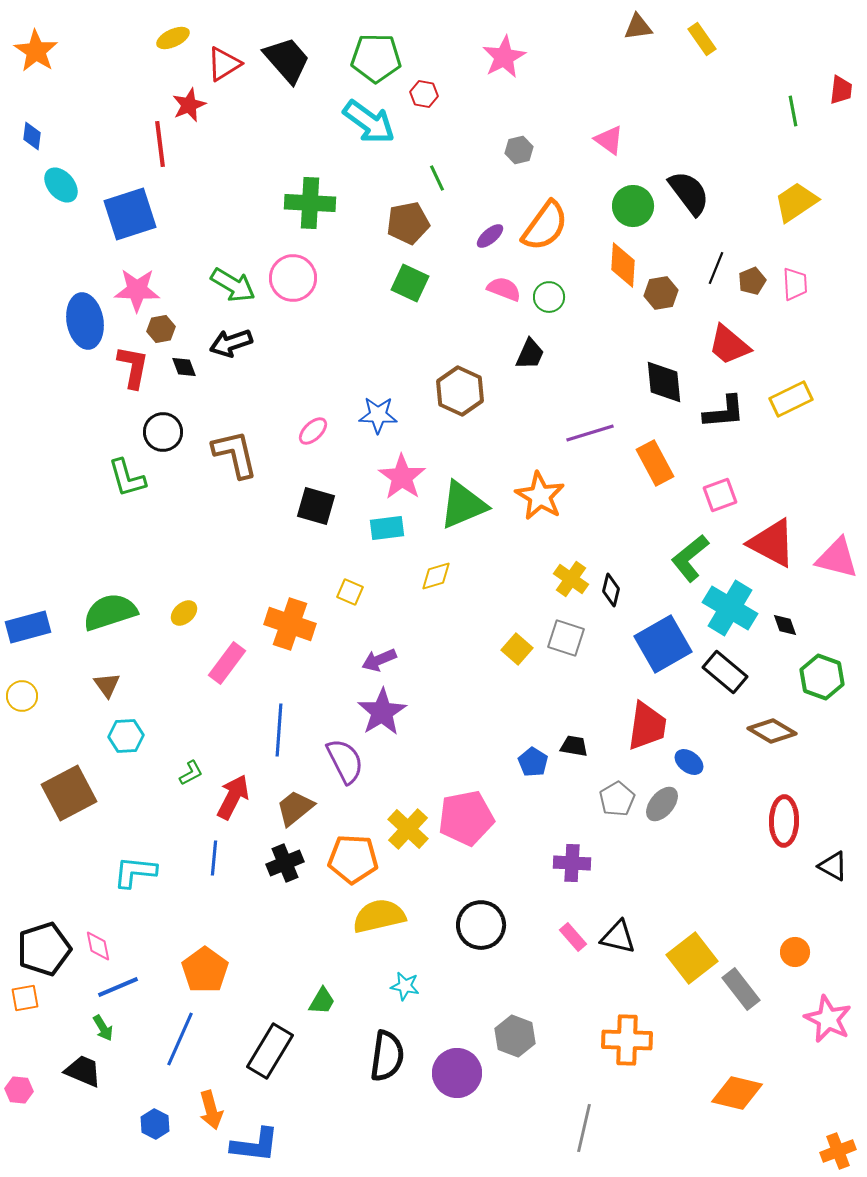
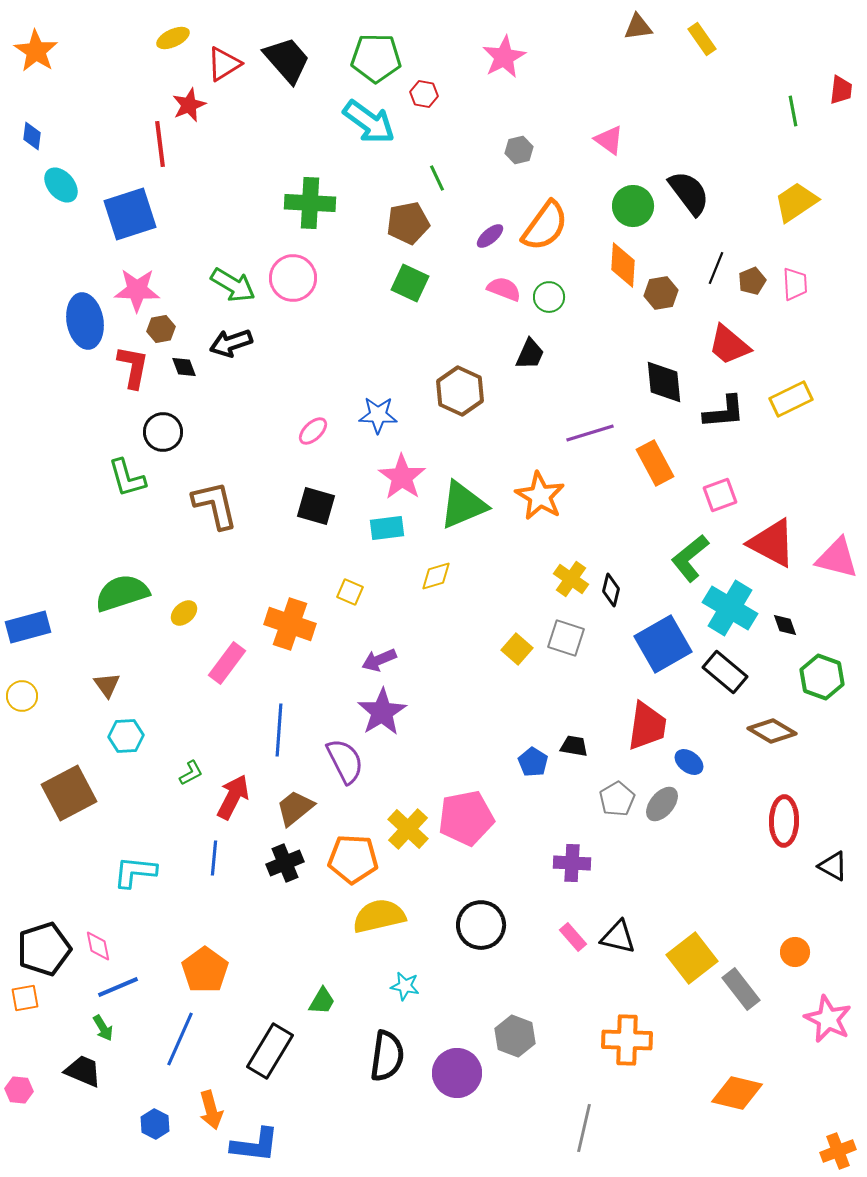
brown L-shape at (235, 454): moved 20 px left, 51 px down
green semicircle at (110, 612): moved 12 px right, 19 px up
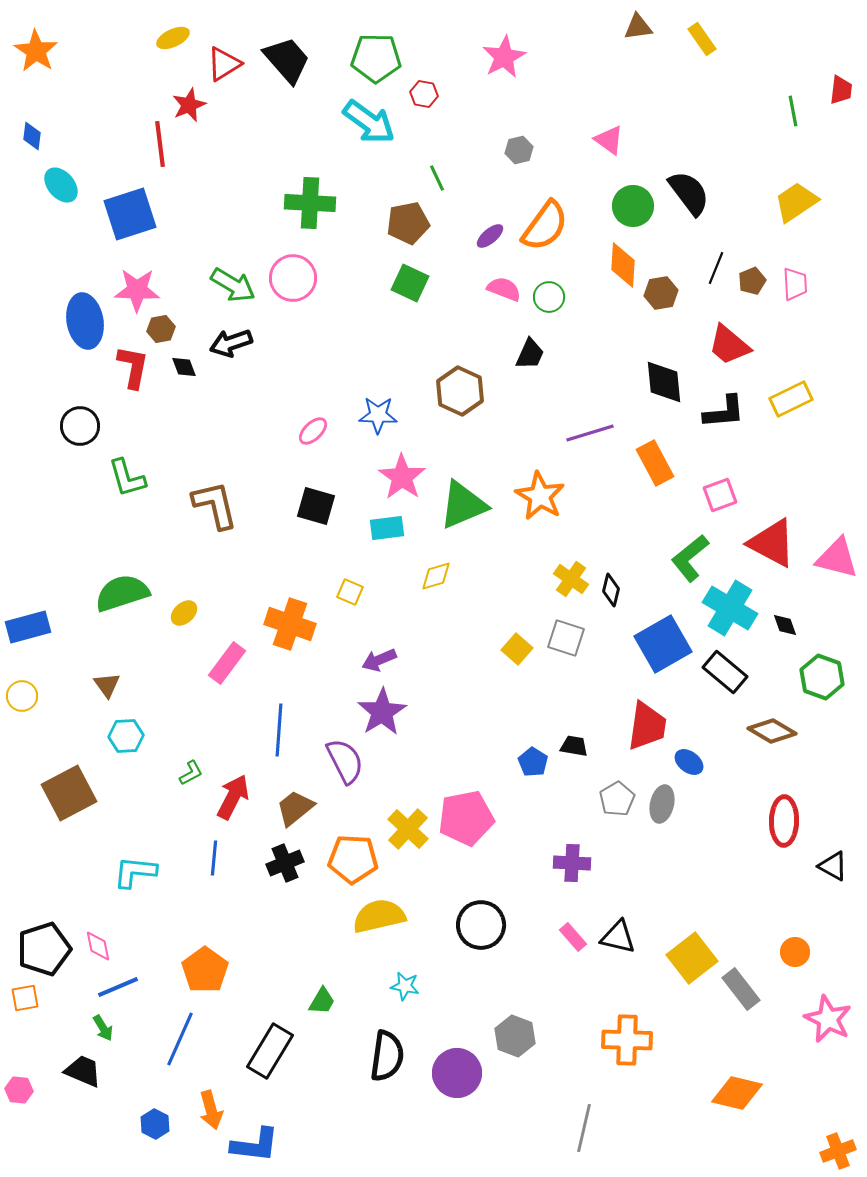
black circle at (163, 432): moved 83 px left, 6 px up
gray ellipse at (662, 804): rotated 27 degrees counterclockwise
